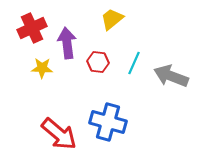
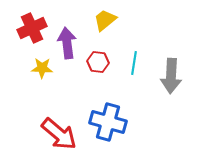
yellow trapezoid: moved 7 px left, 1 px down
cyan line: rotated 15 degrees counterclockwise
gray arrow: rotated 108 degrees counterclockwise
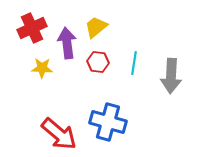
yellow trapezoid: moved 9 px left, 7 px down
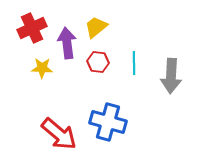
cyan line: rotated 10 degrees counterclockwise
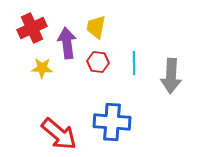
yellow trapezoid: rotated 40 degrees counterclockwise
blue cross: moved 4 px right; rotated 12 degrees counterclockwise
